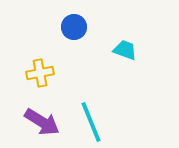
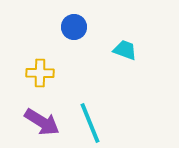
yellow cross: rotated 12 degrees clockwise
cyan line: moved 1 px left, 1 px down
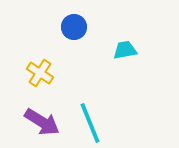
cyan trapezoid: rotated 30 degrees counterclockwise
yellow cross: rotated 32 degrees clockwise
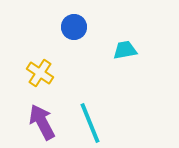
purple arrow: rotated 150 degrees counterclockwise
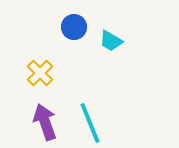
cyan trapezoid: moved 14 px left, 9 px up; rotated 140 degrees counterclockwise
yellow cross: rotated 12 degrees clockwise
purple arrow: moved 3 px right; rotated 9 degrees clockwise
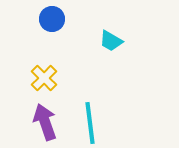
blue circle: moved 22 px left, 8 px up
yellow cross: moved 4 px right, 5 px down
cyan line: rotated 15 degrees clockwise
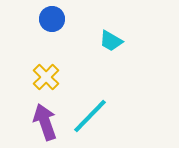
yellow cross: moved 2 px right, 1 px up
cyan line: moved 7 px up; rotated 51 degrees clockwise
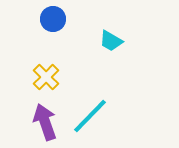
blue circle: moved 1 px right
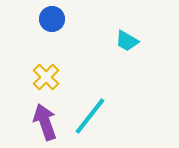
blue circle: moved 1 px left
cyan trapezoid: moved 16 px right
cyan line: rotated 6 degrees counterclockwise
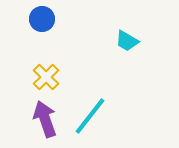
blue circle: moved 10 px left
purple arrow: moved 3 px up
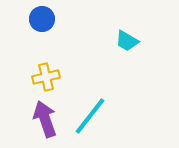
yellow cross: rotated 32 degrees clockwise
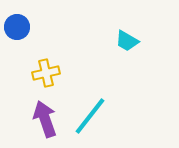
blue circle: moved 25 px left, 8 px down
yellow cross: moved 4 px up
